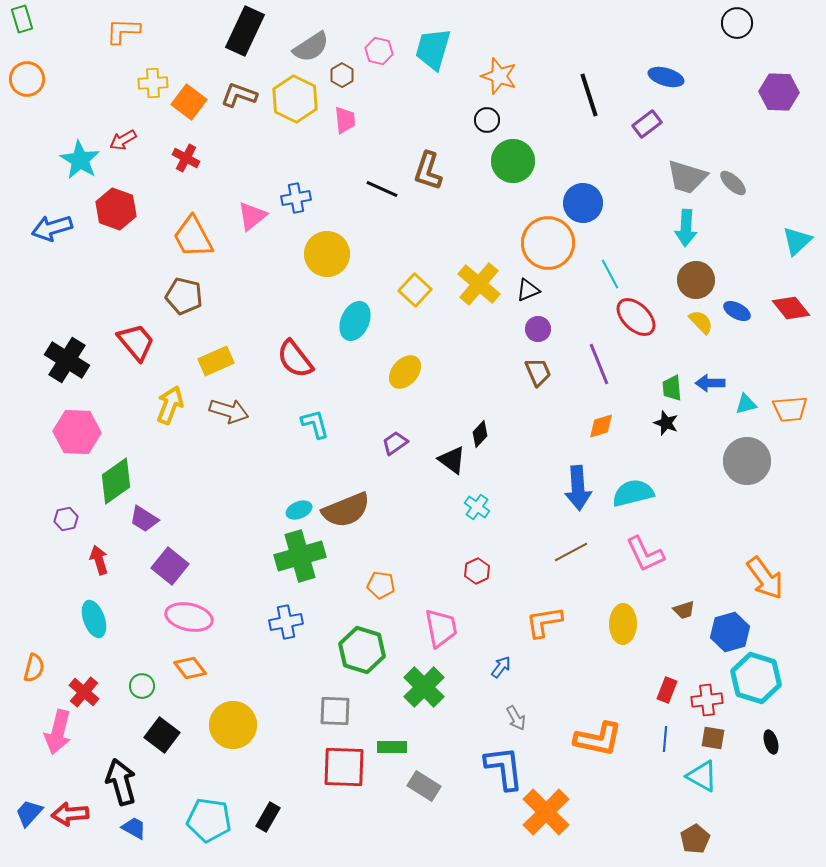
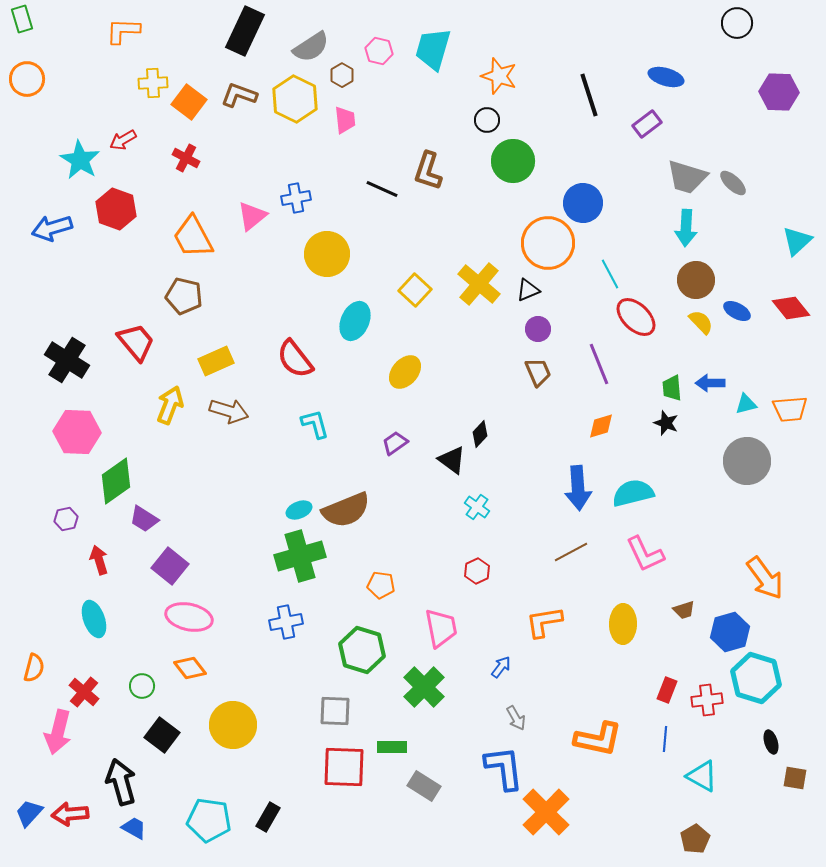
brown square at (713, 738): moved 82 px right, 40 px down
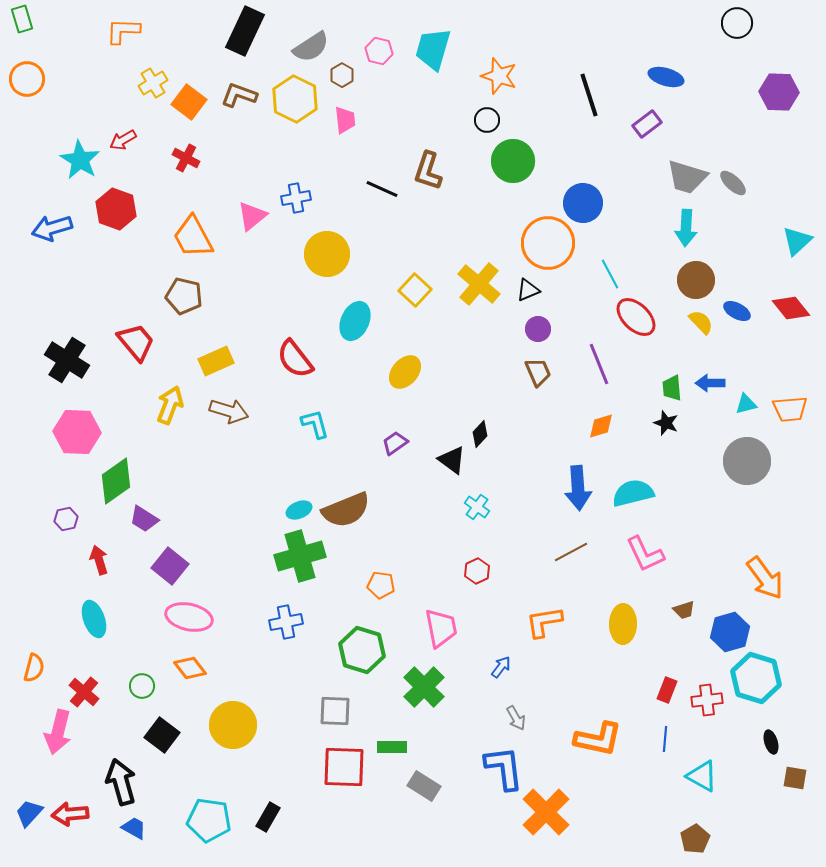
yellow cross at (153, 83): rotated 28 degrees counterclockwise
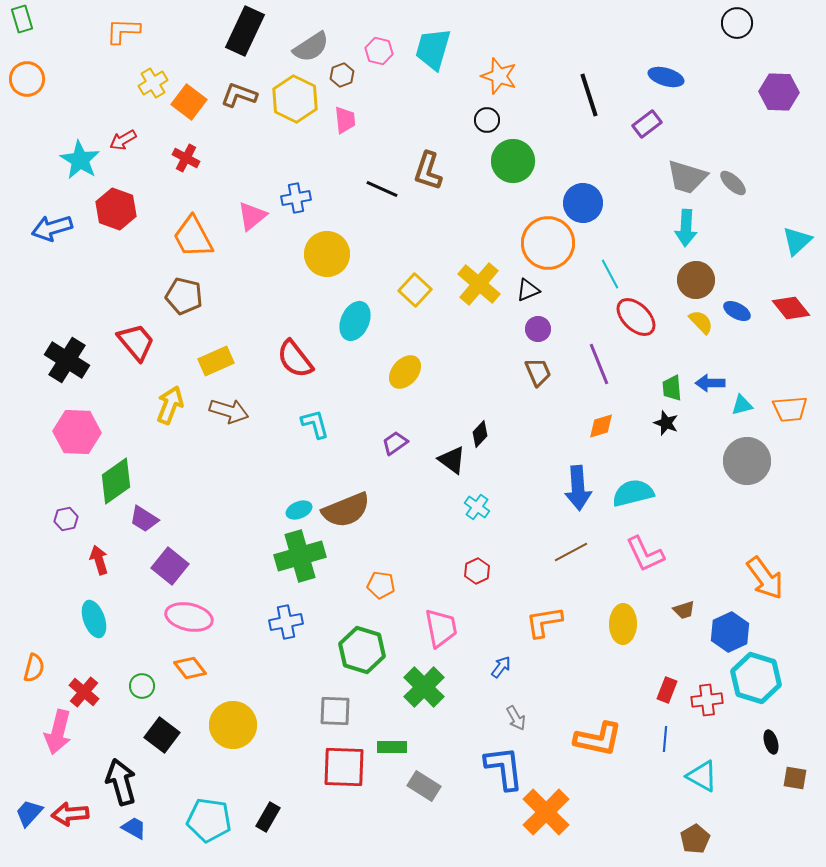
brown hexagon at (342, 75): rotated 10 degrees clockwise
cyan triangle at (746, 404): moved 4 px left, 1 px down
blue hexagon at (730, 632): rotated 9 degrees counterclockwise
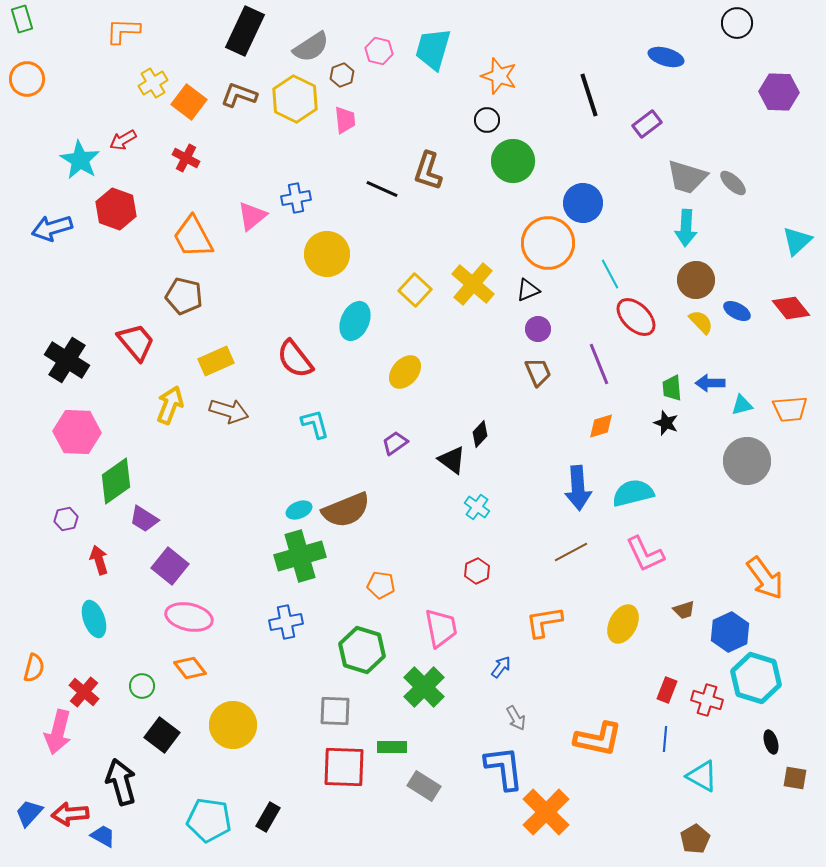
blue ellipse at (666, 77): moved 20 px up
yellow cross at (479, 284): moved 6 px left
yellow ellipse at (623, 624): rotated 27 degrees clockwise
red cross at (707, 700): rotated 24 degrees clockwise
blue trapezoid at (134, 828): moved 31 px left, 8 px down
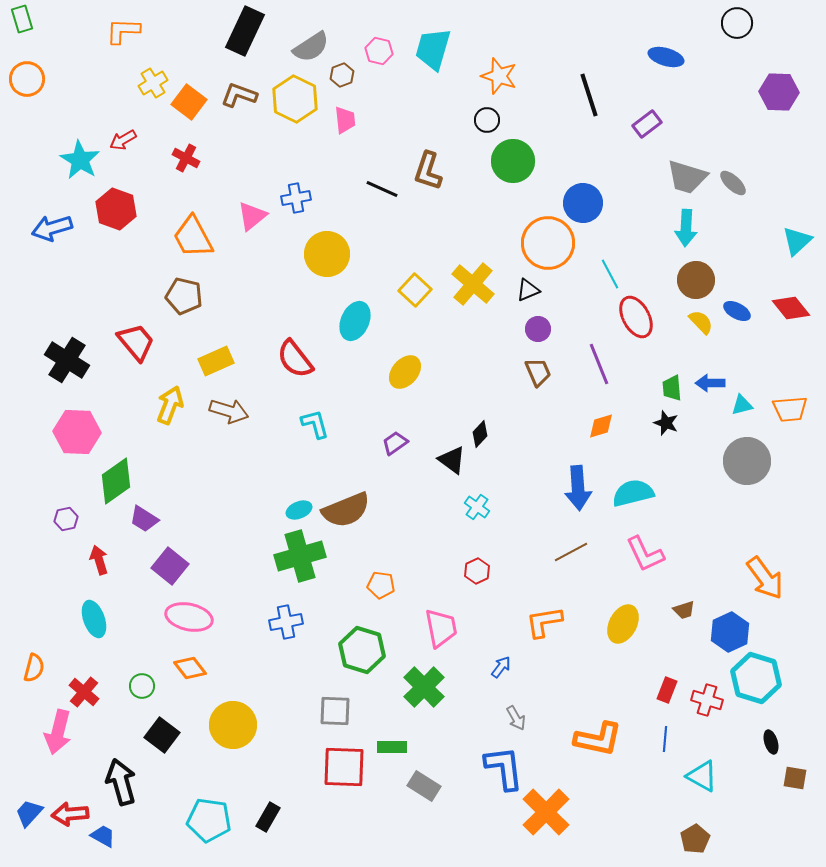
red ellipse at (636, 317): rotated 18 degrees clockwise
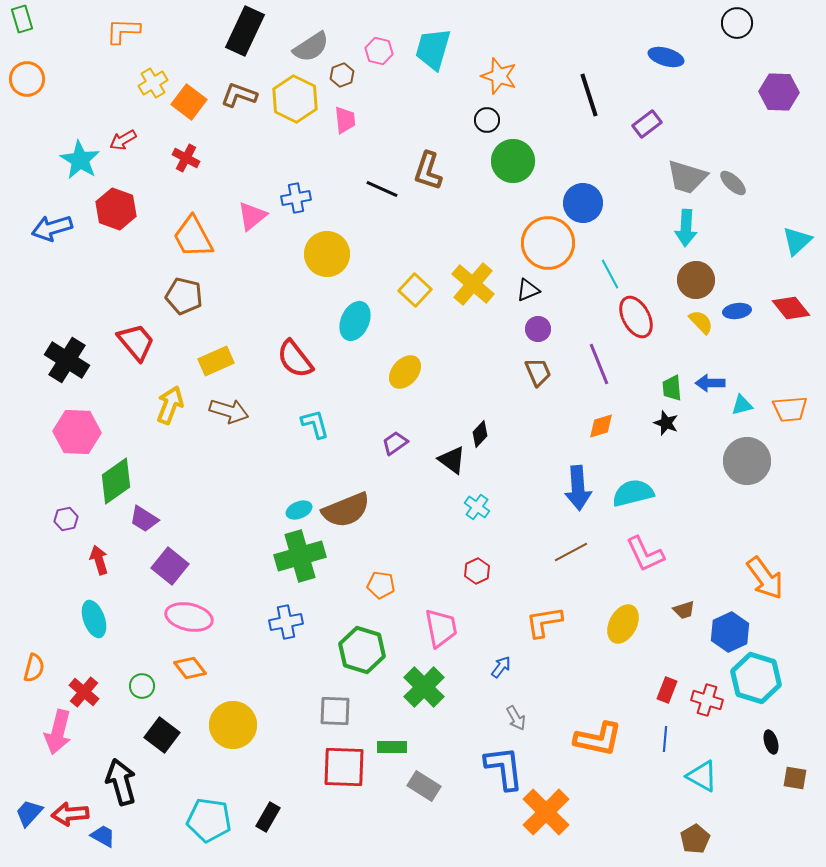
blue ellipse at (737, 311): rotated 36 degrees counterclockwise
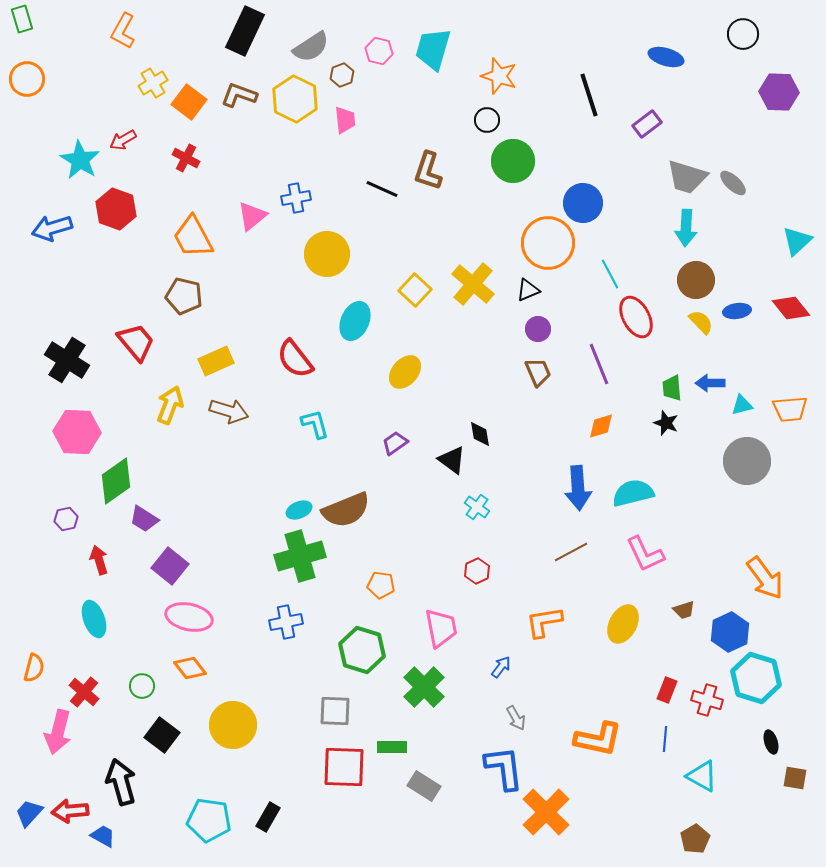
black circle at (737, 23): moved 6 px right, 11 px down
orange L-shape at (123, 31): rotated 63 degrees counterclockwise
black diamond at (480, 434): rotated 52 degrees counterclockwise
red arrow at (70, 814): moved 3 px up
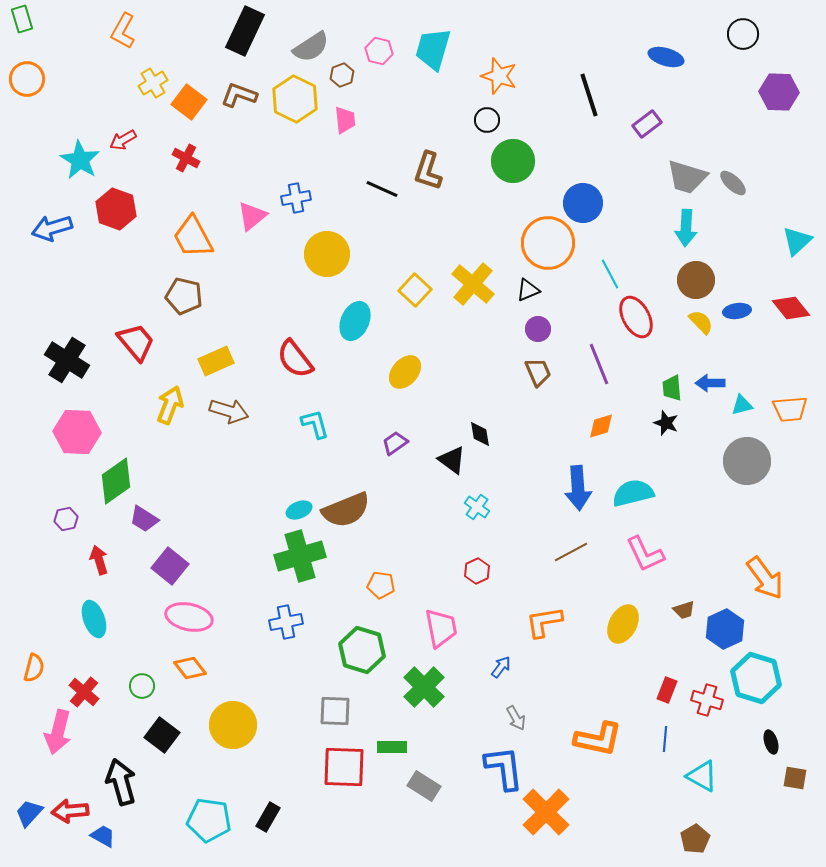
blue hexagon at (730, 632): moved 5 px left, 3 px up
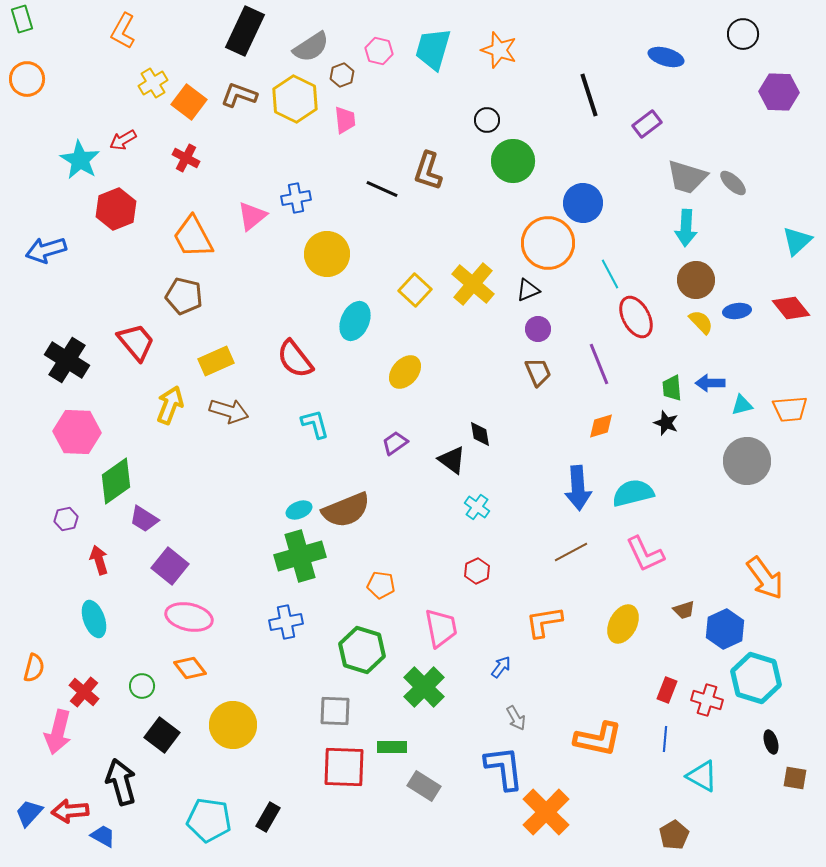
orange star at (499, 76): moved 26 px up
red hexagon at (116, 209): rotated 18 degrees clockwise
blue arrow at (52, 228): moved 6 px left, 22 px down
brown pentagon at (695, 839): moved 21 px left, 4 px up
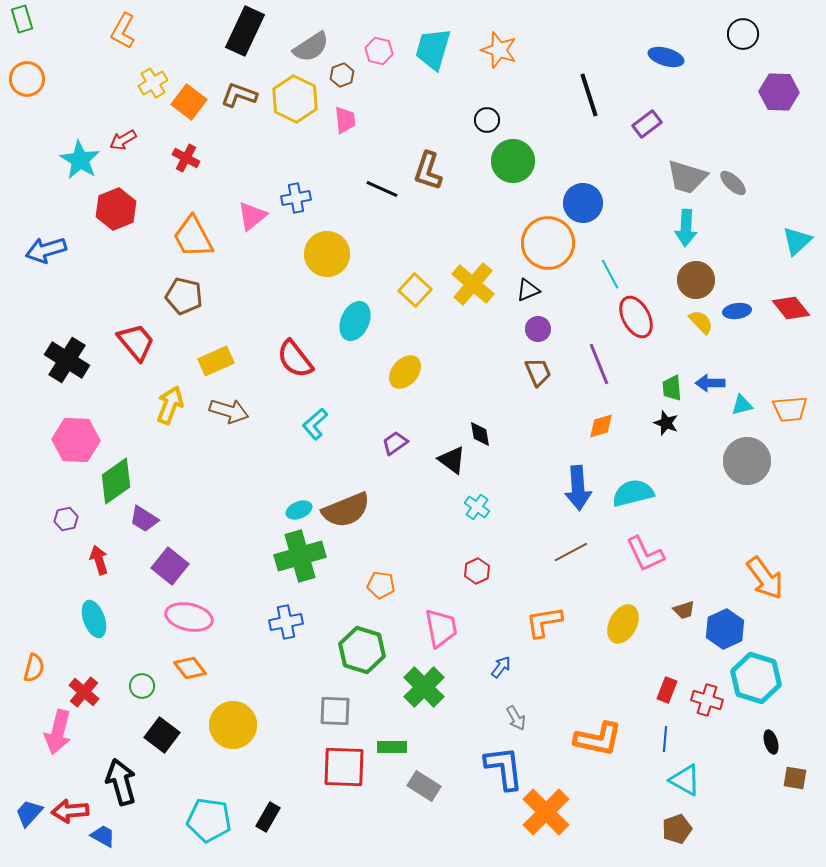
cyan L-shape at (315, 424): rotated 116 degrees counterclockwise
pink hexagon at (77, 432): moved 1 px left, 8 px down
cyan triangle at (702, 776): moved 17 px left, 4 px down
brown pentagon at (674, 835): moved 3 px right, 6 px up; rotated 12 degrees clockwise
